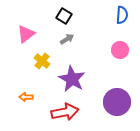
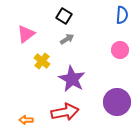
orange arrow: moved 23 px down
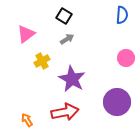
pink circle: moved 6 px right, 8 px down
yellow cross: rotated 21 degrees clockwise
orange arrow: moved 1 px right; rotated 56 degrees clockwise
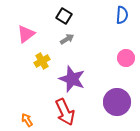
purple star: rotated 8 degrees counterclockwise
red arrow: rotated 76 degrees clockwise
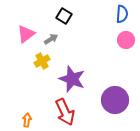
blue semicircle: moved 1 px up
gray arrow: moved 16 px left
pink circle: moved 18 px up
purple circle: moved 2 px left, 2 px up
orange arrow: rotated 40 degrees clockwise
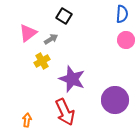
pink triangle: moved 2 px right, 1 px up
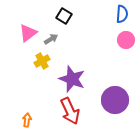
red arrow: moved 5 px right, 1 px up
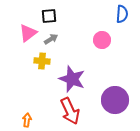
black square: moved 15 px left; rotated 35 degrees counterclockwise
pink circle: moved 24 px left
yellow cross: rotated 35 degrees clockwise
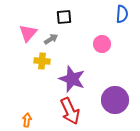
black square: moved 15 px right, 1 px down
pink triangle: rotated 12 degrees counterclockwise
pink circle: moved 4 px down
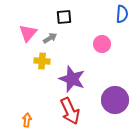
gray arrow: moved 1 px left, 1 px up
